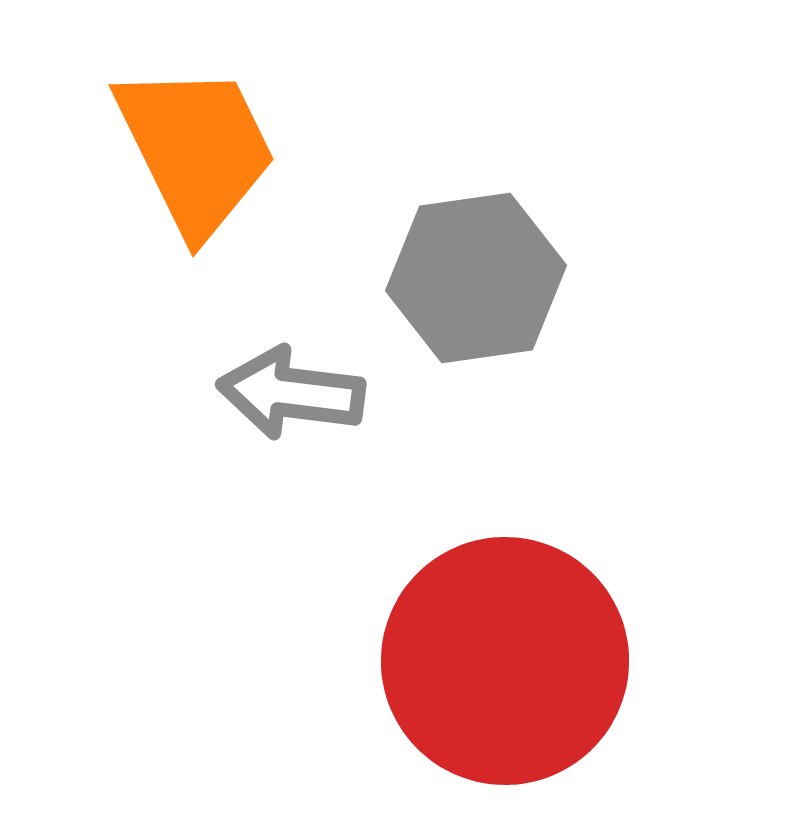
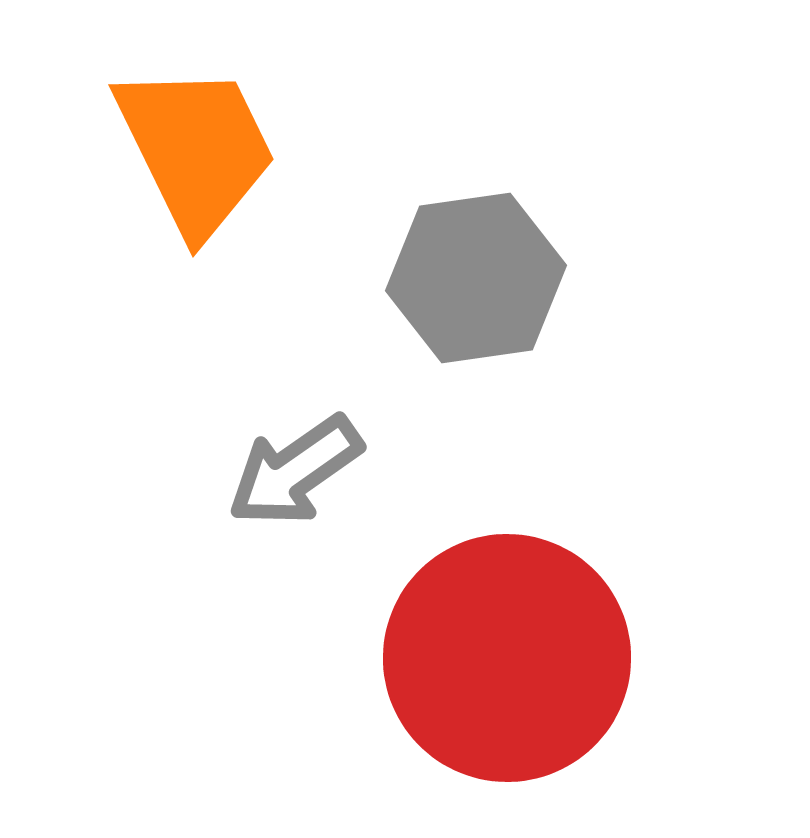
gray arrow: moved 4 px right, 78 px down; rotated 42 degrees counterclockwise
red circle: moved 2 px right, 3 px up
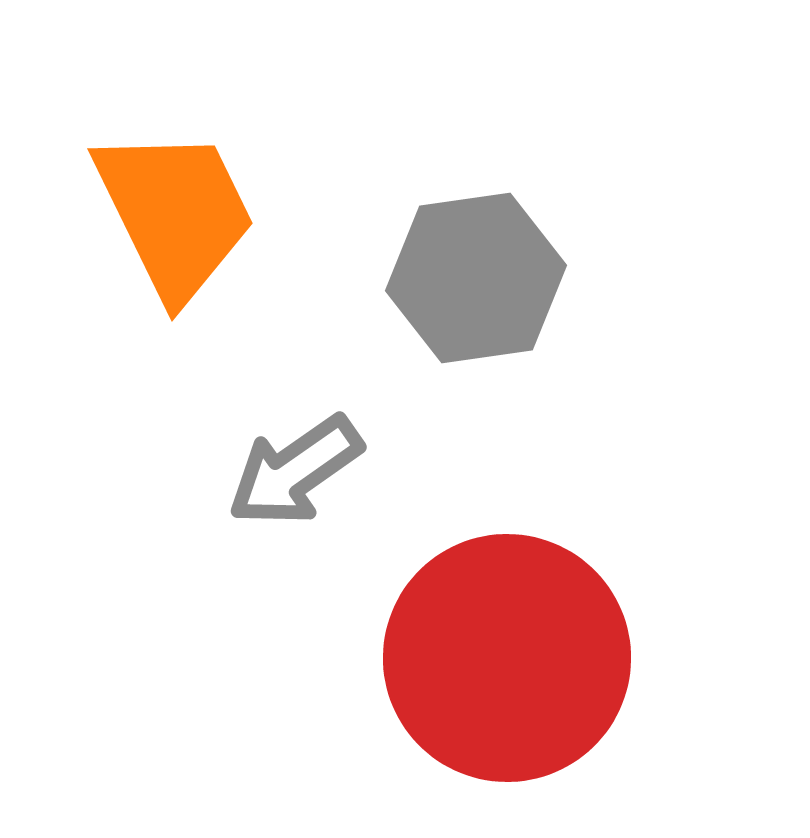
orange trapezoid: moved 21 px left, 64 px down
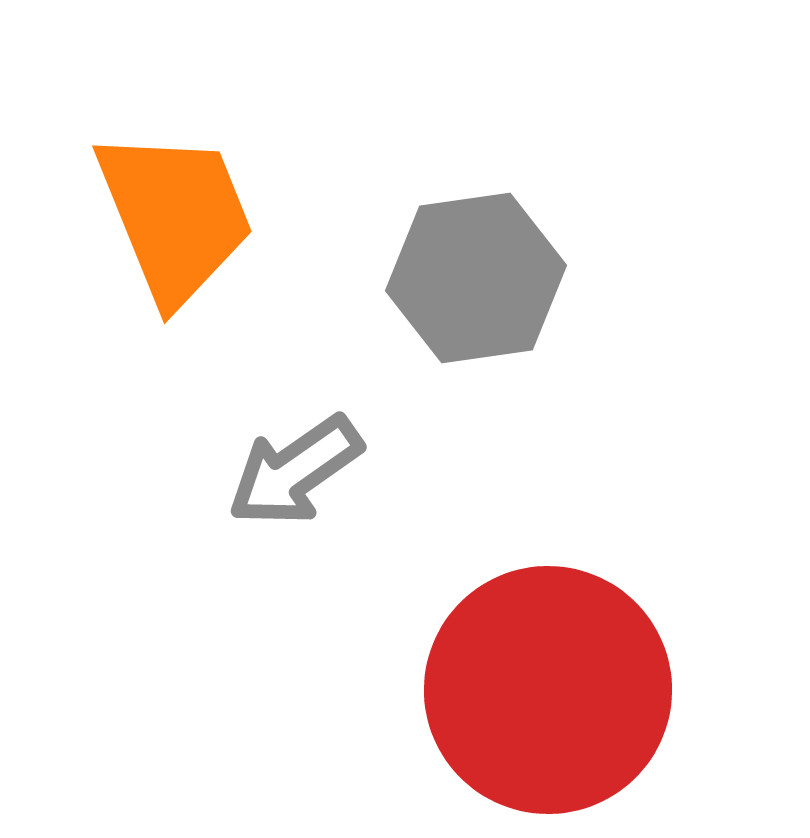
orange trapezoid: moved 3 px down; rotated 4 degrees clockwise
red circle: moved 41 px right, 32 px down
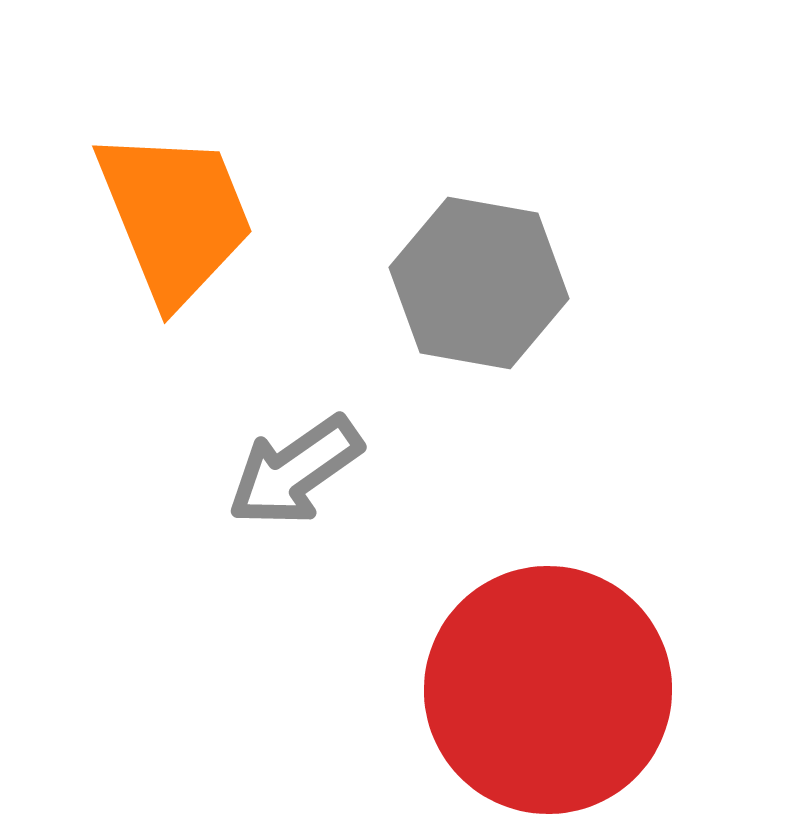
gray hexagon: moved 3 px right, 5 px down; rotated 18 degrees clockwise
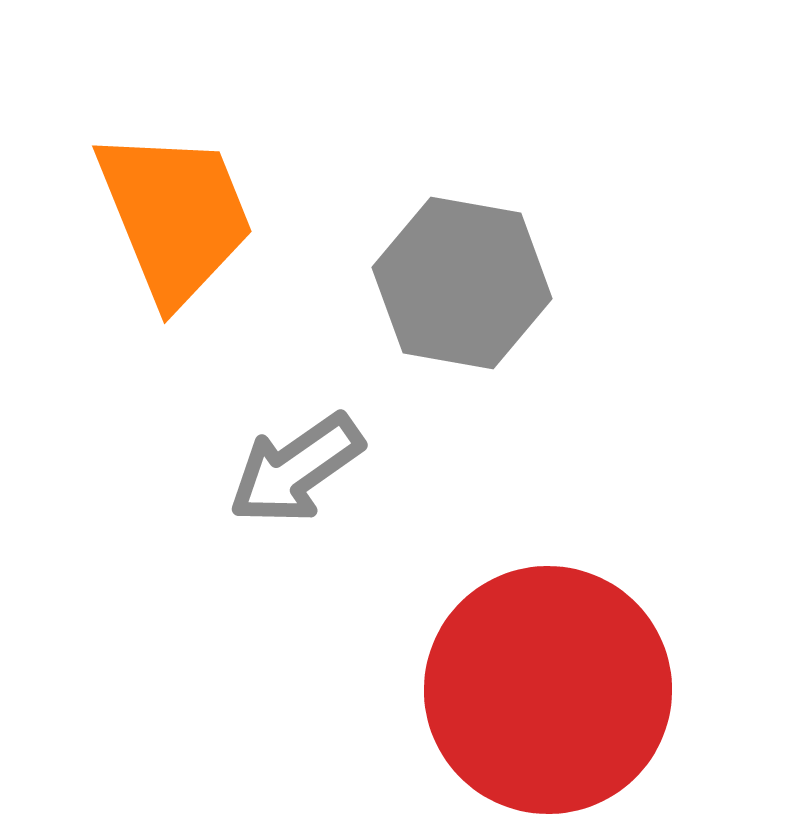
gray hexagon: moved 17 px left
gray arrow: moved 1 px right, 2 px up
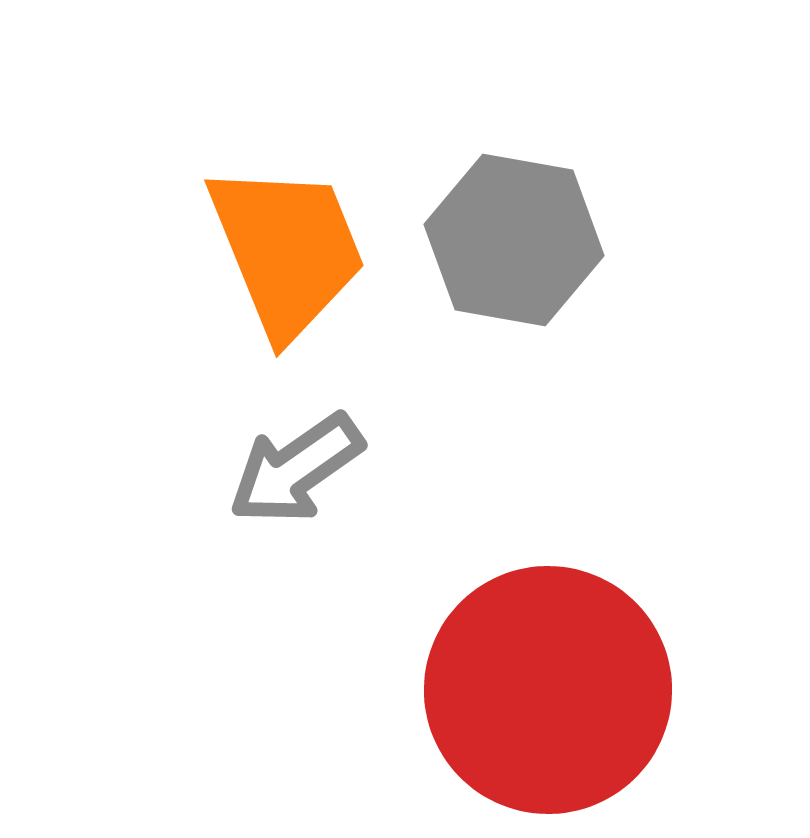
orange trapezoid: moved 112 px right, 34 px down
gray hexagon: moved 52 px right, 43 px up
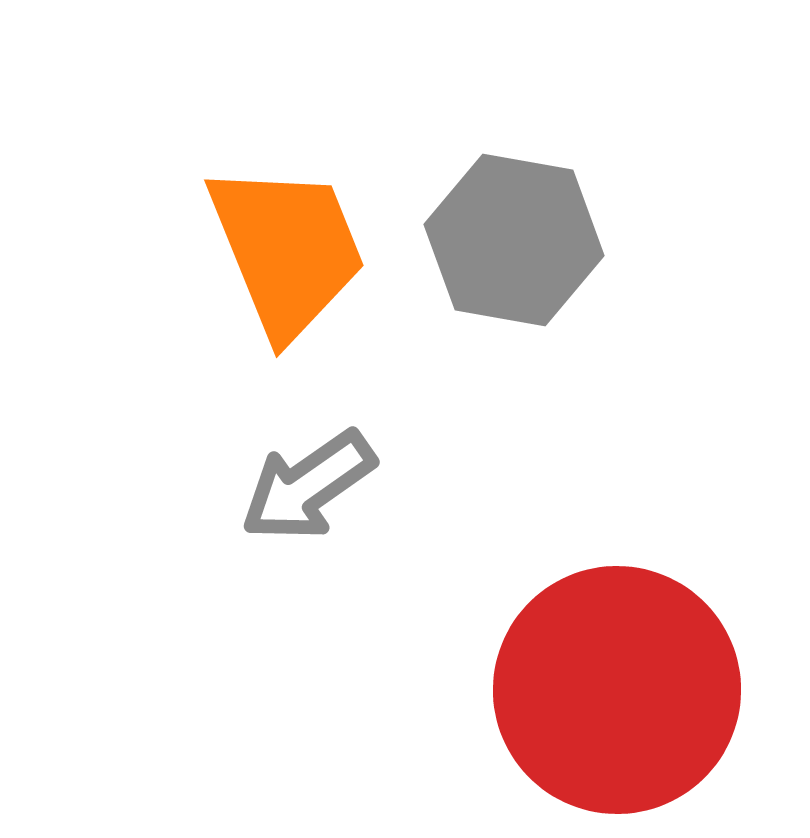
gray arrow: moved 12 px right, 17 px down
red circle: moved 69 px right
